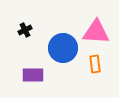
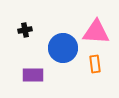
black cross: rotated 16 degrees clockwise
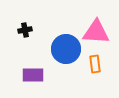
blue circle: moved 3 px right, 1 px down
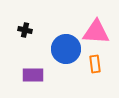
black cross: rotated 24 degrees clockwise
